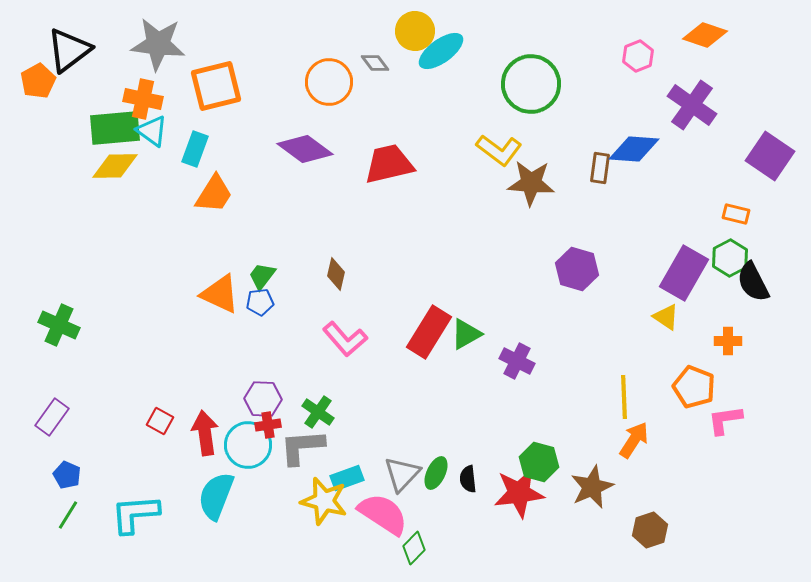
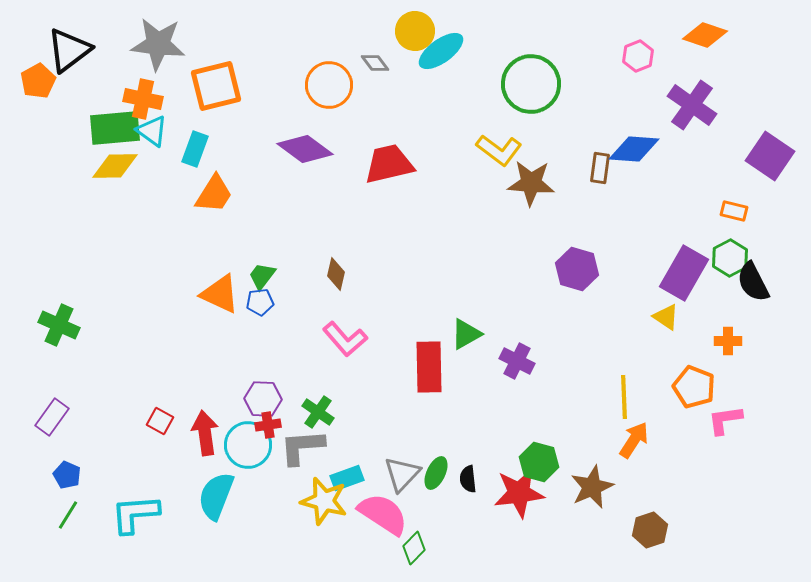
orange circle at (329, 82): moved 3 px down
orange rectangle at (736, 214): moved 2 px left, 3 px up
red rectangle at (429, 332): moved 35 px down; rotated 33 degrees counterclockwise
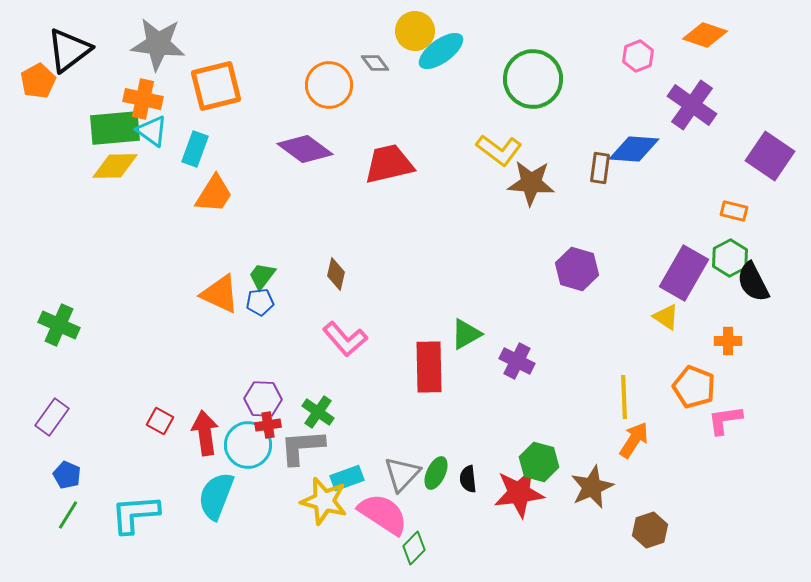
green circle at (531, 84): moved 2 px right, 5 px up
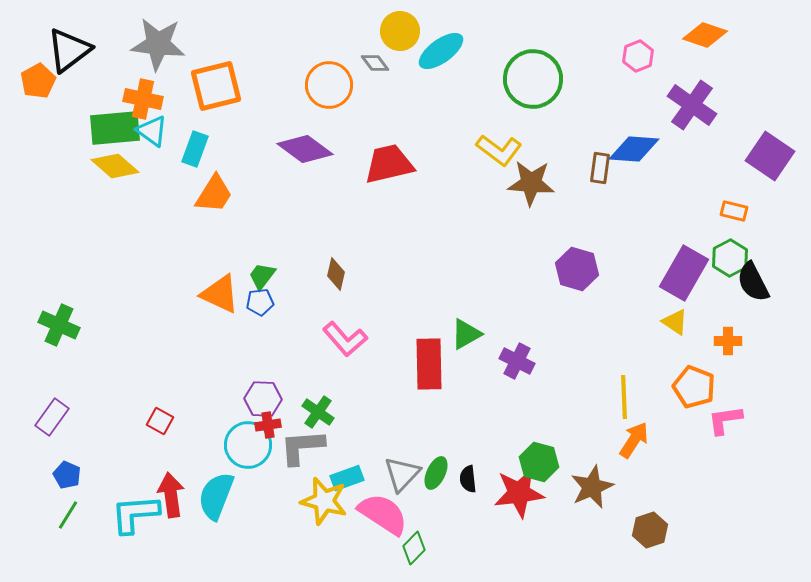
yellow circle at (415, 31): moved 15 px left
yellow diamond at (115, 166): rotated 42 degrees clockwise
yellow triangle at (666, 317): moved 9 px right, 5 px down
red rectangle at (429, 367): moved 3 px up
red arrow at (205, 433): moved 34 px left, 62 px down
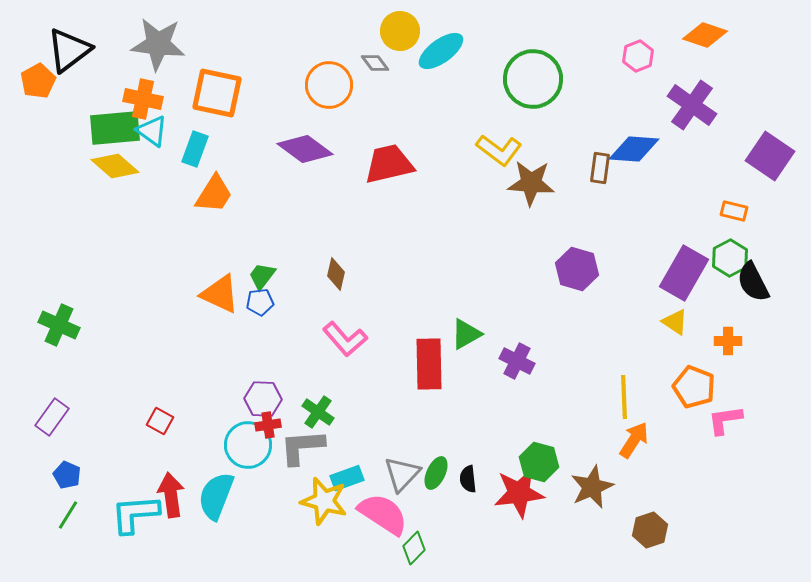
orange square at (216, 86): moved 1 px right, 7 px down; rotated 26 degrees clockwise
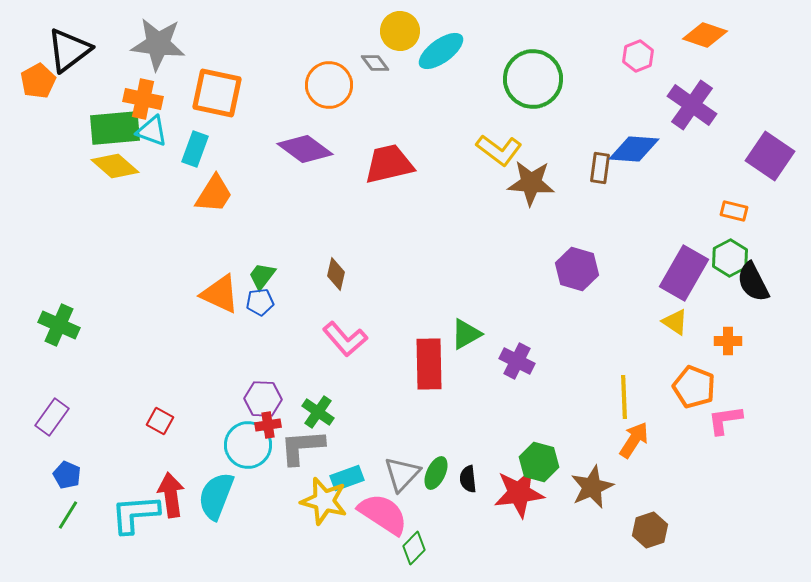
cyan triangle at (152, 131): rotated 16 degrees counterclockwise
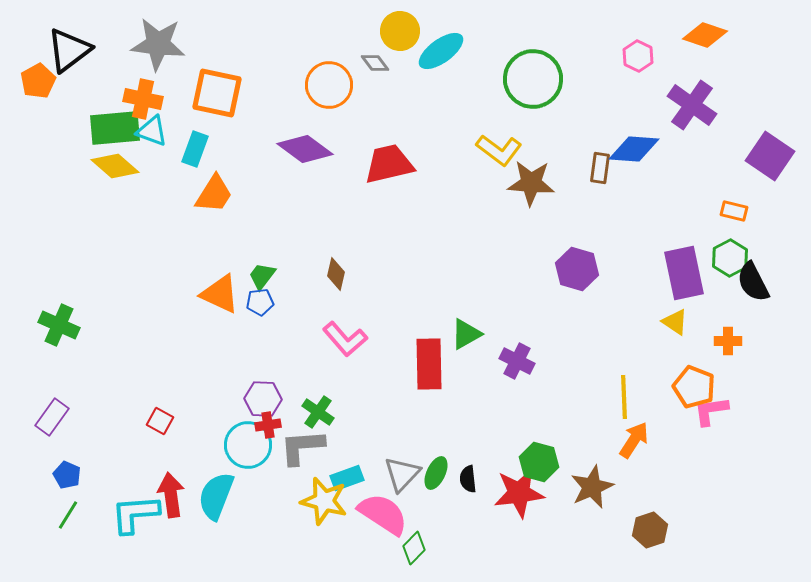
pink hexagon at (638, 56): rotated 12 degrees counterclockwise
purple rectangle at (684, 273): rotated 42 degrees counterclockwise
pink L-shape at (725, 420): moved 14 px left, 9 px up
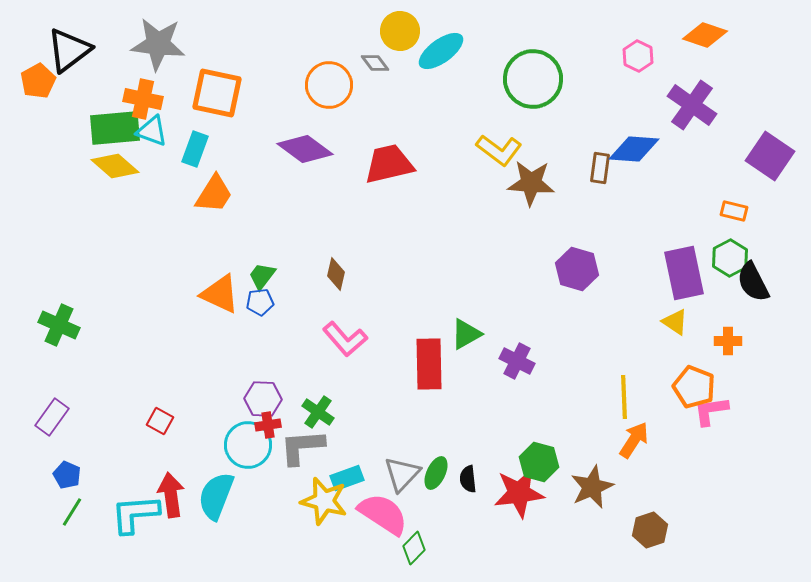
green line at (68, 515): moved 4 px right, 3 px up
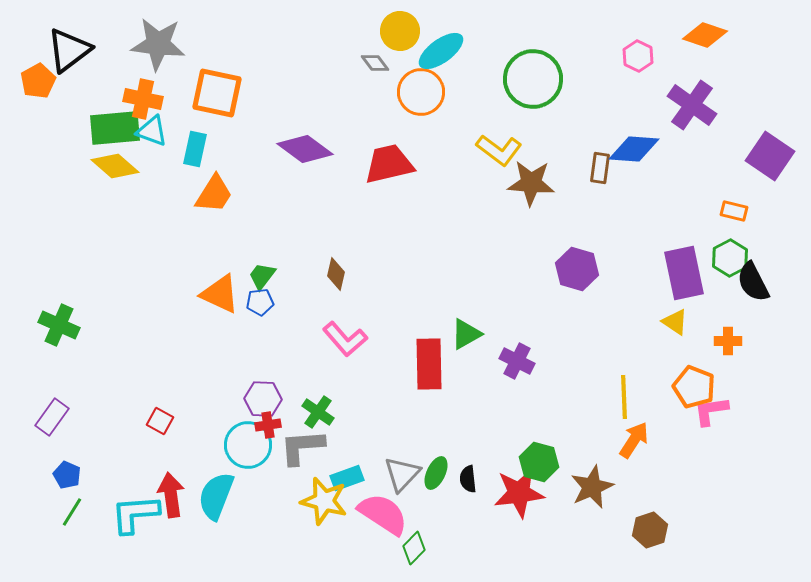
orange circle at (329, 85): moved 92 px right, 7 px down
cyan rectangle at (195, 149): rotated 8 degrees counterclockwise
